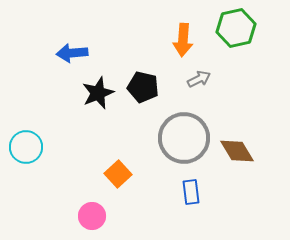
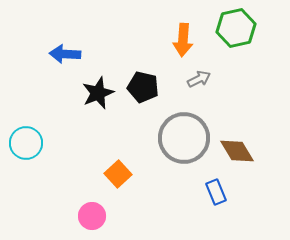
blue arrow: moved 7 px left, 1 px down; rotated 8 degrees clockwise
cyan circle: moved 4 px up
blue rectangle: moved 25 px right; rotated 15 degrees counterclockwise
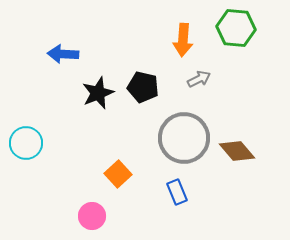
green hexagon: rotated 18 degrees clockwise
blue arrow: moved 2 px left
brown diamond: rotated 9 degrees counterclockwise
blue rectangle: moved 39 px left
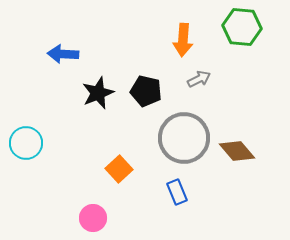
green hexagon: moved 6 px right, 1 px up
black pentagon: moved 3 px right, 4 px down
orange square: moved 1 px right, 5 px up
pink circle: moved 1 px right, 2 px down
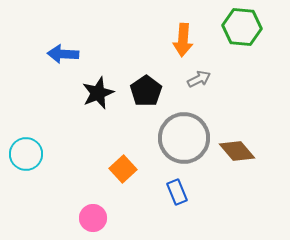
black pentagon: rotated 24 degrees clockwise
cyan circle: moved 11 px down
orange square: moved 4 px right
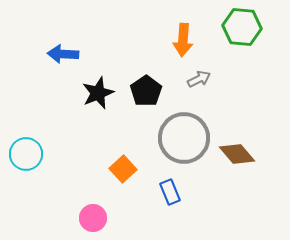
brown diamond: moved 3 px down
blue rectangle: moved 7 px left
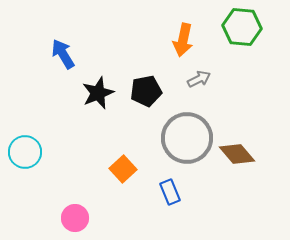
orange arrow: rotated 8 degrees clockwise
blue arrow: rotated 56 degrees clockwise
black pentagon: rotated 24 degrees clockwise
gray circle: moved 3 px right
cyan circle: moved 1 px left, 2 px up
pink circle: moved 18 px left
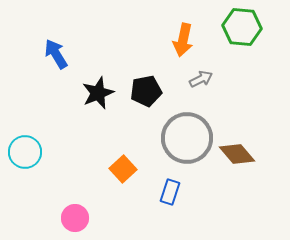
blue arrow: moved 7 px left
gray arrow: moved 2 px right
blue rectangle: rotated 40 degrees clockwise
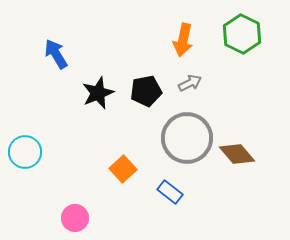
green hexagon: moved 7 px down; rotated 21 degrees clockwise
gray arrow: moved 11 px left, 4 px down
blue rectangle: rotated 70 degrees counterclockwise
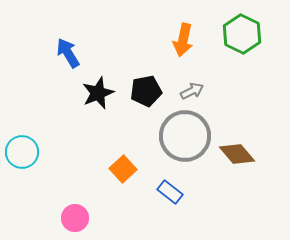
blue arrow: moved 12 px right, 1 px up
gray arrow: moved 2 px right, 8 px down
gray circle: moved 2 px left, 2 px up
cyan circle: moved 3 px left
